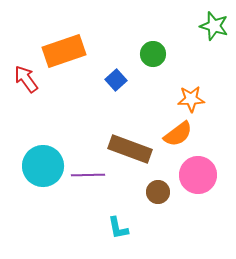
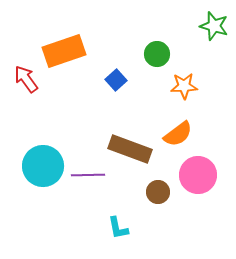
green circle: moved 4 px right
orange star: moved 7 px left, 13 px up
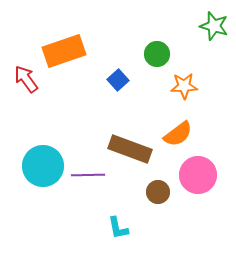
blue square: moved 2 px right
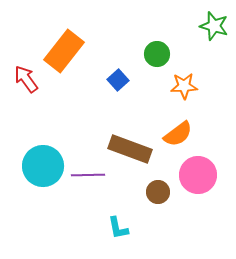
orange rectangle: rotated 33 degrees counterclockwise
